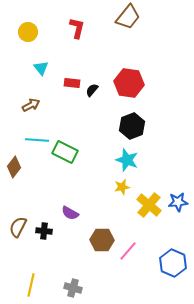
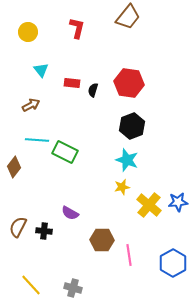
cyan triangle: moved 2 px down
black semicircle: moved 1 px right; rotated 24 degrees counterclockwise
pink line: moved 1 px right, 4 px down; rotated 50 degrees counterclockwise
blue hexagon: rotated 8 degrees clockwise
yellow line: rotated 55 degrees counterclockwise
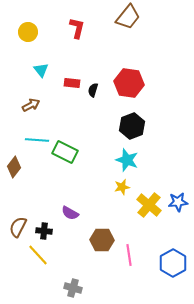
yellow line: moved 7 px right, 30 px up
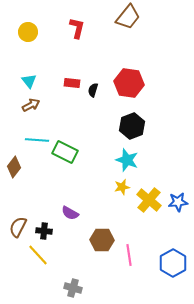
cyan triangle: moved 12 px left, 11 px down
yellow cross: moved 5 px up
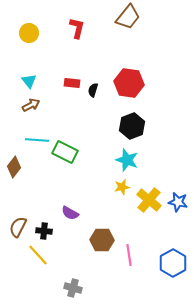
yellow circle: moved 1 px right, 1 px down
blue star: rotated 18 degrees clockwise
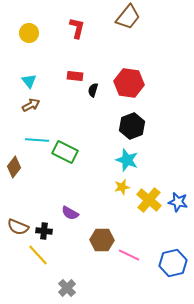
red rectangle: moved 3 px right, 7 px up
brown semicircle: rotated 95 degrees counterclockwise
pink line: rotated 55 degrees counterclockwise
blue hexagon: rotated 16 degrees clockwise
gray cross: moved 6 px left; rotated 30 degrees clockwise
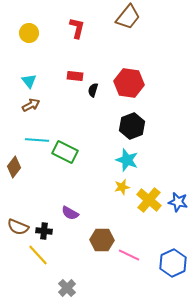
blue hexagon: rotated 12 degrees counterclockwise
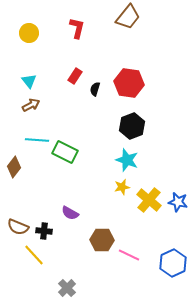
red rectangle: rotated 63 degrees counterclockwise
black semicircle: moved 2 px right, 1 px up
yellow line: moved 4 px left
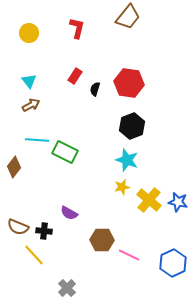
purple semicircle: moved 1 px left
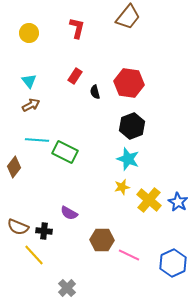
black semicircle: moved 3 px down; rotated 32 degrees counterclockwise
cyan star: moved 1 px right, 1 px up
blue star: rotated 18 degrees clockwise
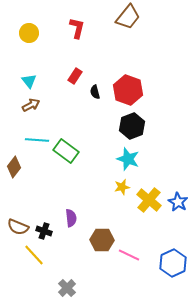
red hexagon: moved 1 px left, 7 px down; rotated 12 degrees clockwise
green rectangle: moved 1 px right, 1 px up; rotated 10 degrees clockwise
purple semicircle: moved 2 px right, 5 px down; rotated 126 degrees counterclockwise
black cross: rotated 14 degrees clockwise
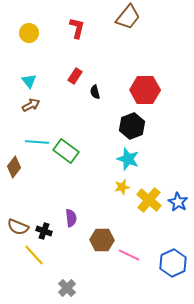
red hexagon: moved 17 px right; rotated 20 degrees counterclockwise
cyan line: moved 2 px down
